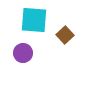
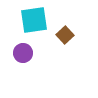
cyan square: rotated 12 degrees counterclockwise
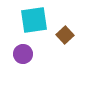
purple circle: moved 1 px down
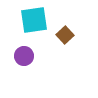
purple circle: moved 1 px right, 2 px down
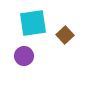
cyan square: moved 1 px left, 3 px down
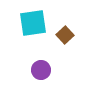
purple circle: moved 17 px right, 14 px down
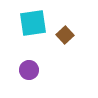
purple circle: moved 12 px left
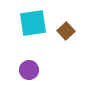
brown square: moved 1 px right, 4 px up
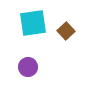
purple circle: moved 1 px left, 3 px up
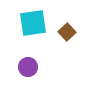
brown square: moved 1 px right, 1 px down
